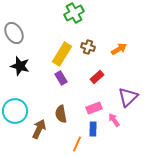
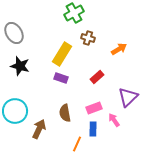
brown cross: moved 9 px up
purple rectangle: rotated 40 degrees counterclockwise
brown semicircle: moved 4 px right, 1 px up
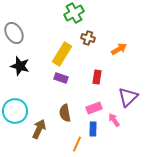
red rectangle: rotated 40 degrees counterclockwise
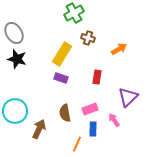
black star: moved 3 px left, 7 px up
pink rectangle: moved 4 px left, 1 px down
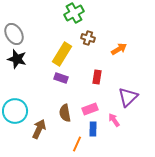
gray ellipse: moved 1 px down
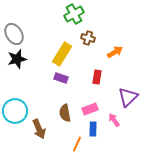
green cross: moved 1 px down
orange arrow: moved 4 px left, 3 px down
black star: rotated 30 degrees counterclockwise
brown arrow: rotated 132 degrees clockwise
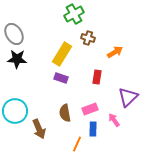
black star: rotated 18 degrees clockwise
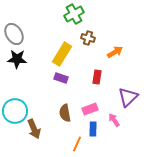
brown arrow: moved 5 px left
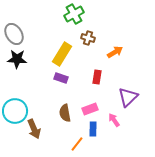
orange line: rotated 14 degrees clockwise
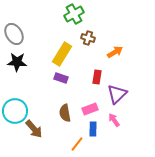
black star: moved 3 px down
purple triangle: moved 11 px left, 3 px up
brown arrow: rotated 18 degrees counterclockwise
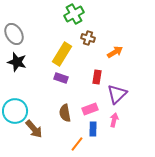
black star: rotated 12 degrees clockwise
pink arrow: rotated 48 degrees clockwise
